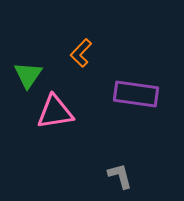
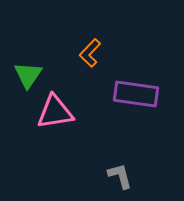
orange L-shape: moved 9 px right
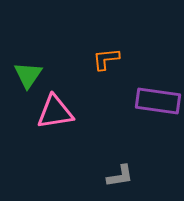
orange L-shape: moved 16 px right, 6 px down; rotated 40 degrees clockwise
purple rectangle: moved 22 px right, 7 px down
gray L-shape: rotated 96 degrees clockwise
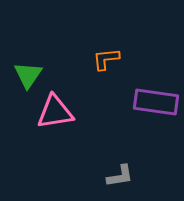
purple rectangle: moved 2 px left, 1 px down
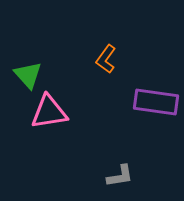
orange L-shape: rotated 48 degrees counterclockwise
green triangle: rotated 16 degrees counterclockwise
pink triangle: moved 6 px left
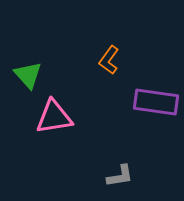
orange L-shape: moved 3 px right, 1 px down
pink triangle: moved 5 px right, 5 px down
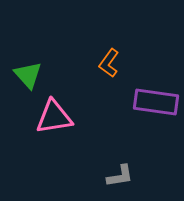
orange L-shape: moved 3 px down
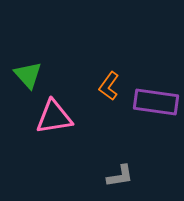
orange L-shape: moved 23 px down
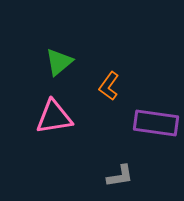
green triangle: moved 31 px right, 13 px up; rotated 32 degrees clockwise
purple rectangle: moved 21 px down
